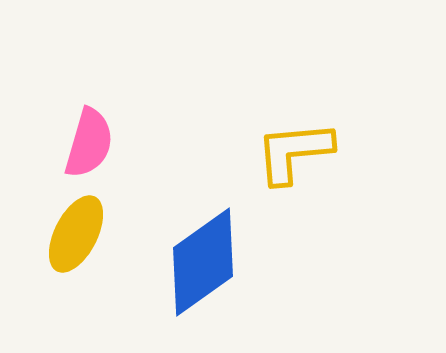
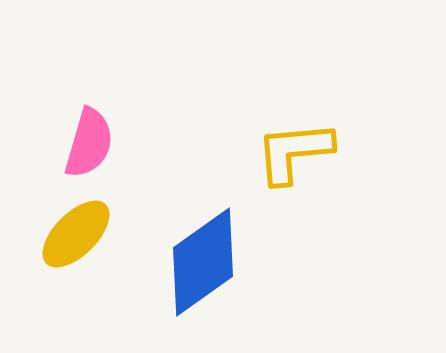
yellow ellipse: rotated 18 degrees clockwise
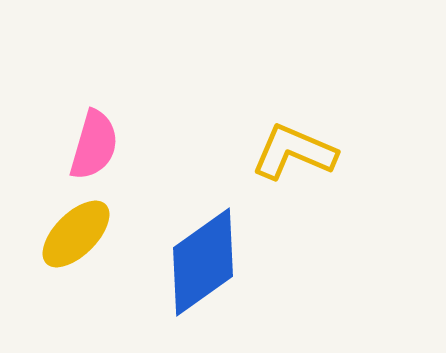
pink semicircle: moved 5 px right, 2 px down
yellow L-shape: rotated 28 degrees clockwise
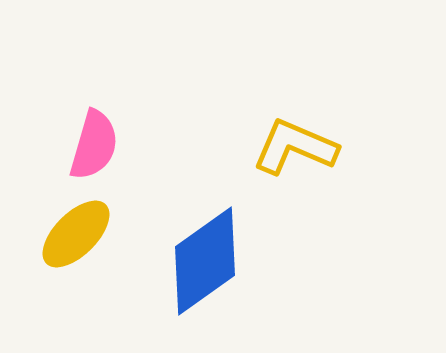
yellow L-shape: moved 1 px right, 5 px up
blue diamond: moved 2 px right, 1 px up
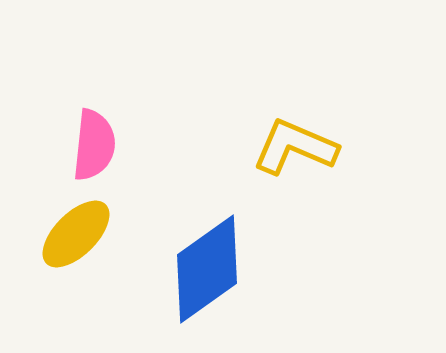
pink semicircle: rotated 10 degrees counterclockwise
blue diamond: moved 2 px right, 8 px down
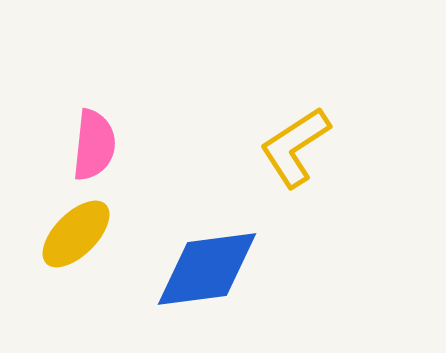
yellow L-shape: rotated 56 degrees counterclockwise
blue diamond: rotated 28 degrees clockwise
